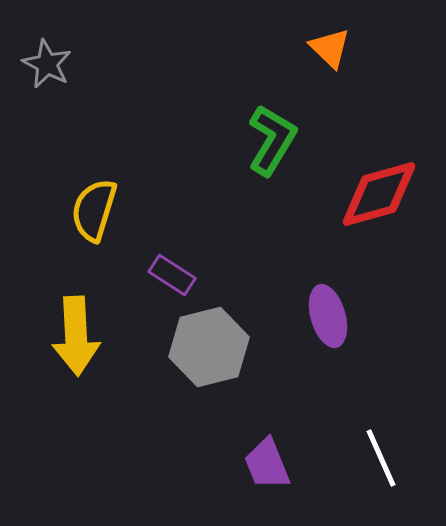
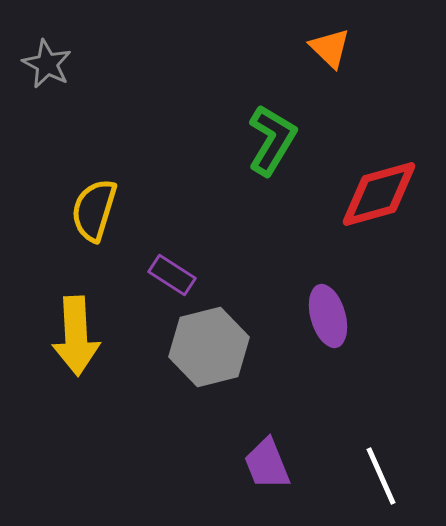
white line: moved 18 px down
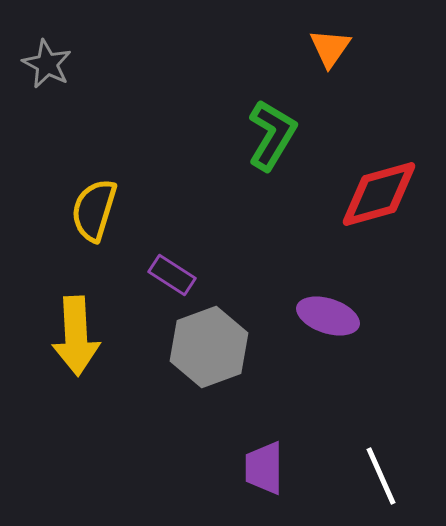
orange triangle: rotated 21 degrees clockwise
green L-shape: moved 5 px up
purple ellipse: rotated 56 degrees counterclockwise
gray hexagon: rotated 6 degrees counterclockwise
purple trapezoid: moved 3 px left, 4 px down; rotated 22 degrees clockwise
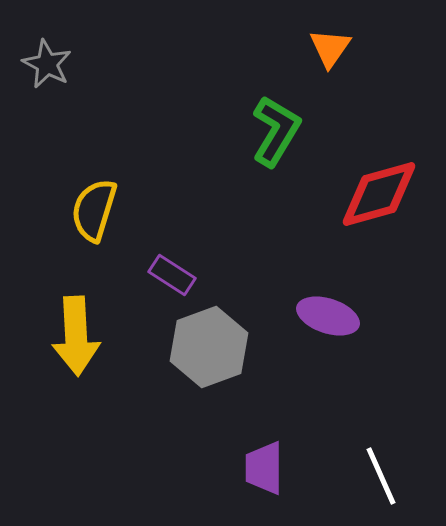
green L-shape: moved 4 px right, 4 px up
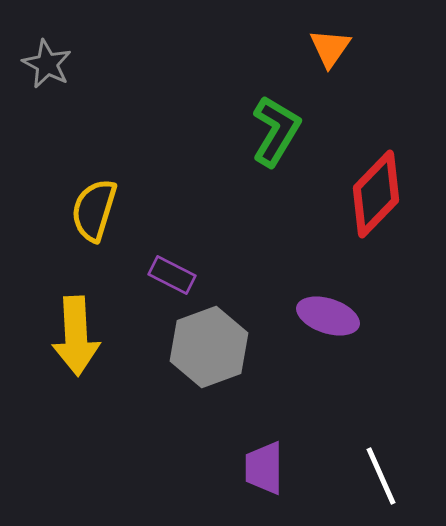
red diamond: moved 3 px left; rotated 30 degrees counterclockwise
purple rectangle: rotated 6 degrees counterclockwise
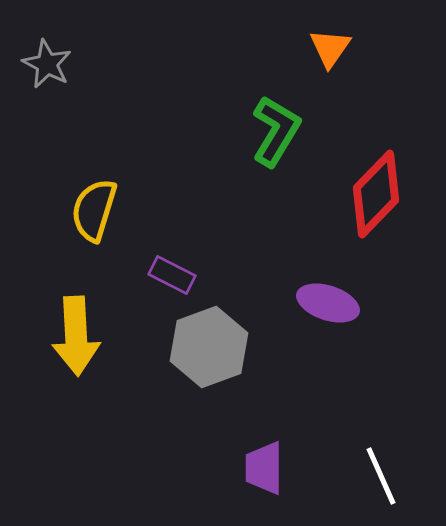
purple ellipse: moved 13 px up
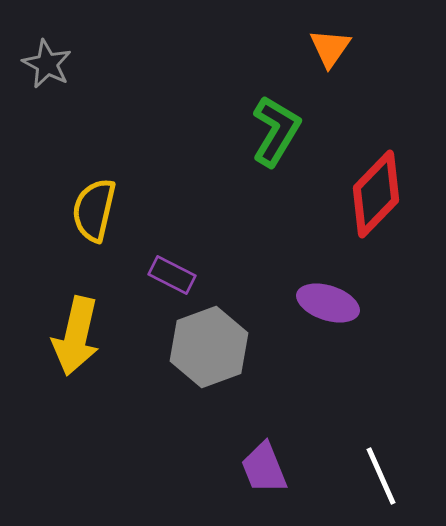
yellow semicircle: rotated 4 degrees counterclockwise
yellow arrow: rotated 16 degrees clockwise
purple trapezoid: rotated 22 degrees counterclockwise
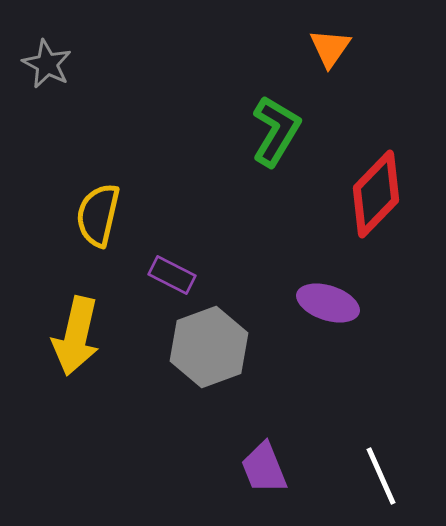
yellow semicircle: moved 4 px right, 5 px down
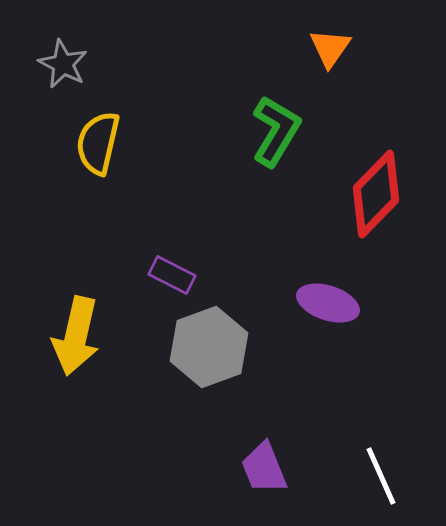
gray star: moved 16 px right
yellow semicircle: moved 72 px up
